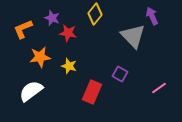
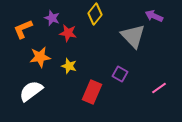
purple arrow: moved 2 px right; rotated 42 degrees counterclockwise
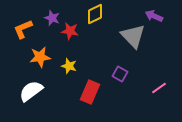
yellow diamond: rotated 25 degrees clockwise
red star: moved 2 px right, 2 px up
red rectangle: moved 2 px left
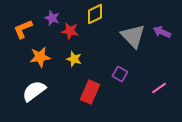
purple arrow: moved 8 px right, 16 px down
yellow star: moved 5 px right, 7 px up
white semicircle: moved 3 px right
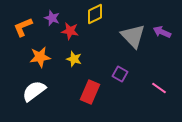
orange L-shape: moved 2 px up
pink line: rotated 70 degrees clockwise
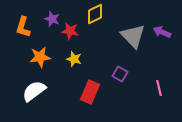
purple star: moved 1 px down
orange L-shape: rotated 50 degrees counterclockwise
pink line: rotated 42 degrees clockwise
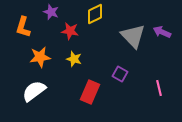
purple star: moved 1 px left, 7 px up
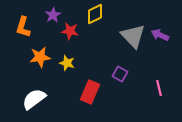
purple star: moved 2 px right, 3 px down; rotated 21 degrees clockwise
purple arrow: moved 2 px left, 3 px down
yellow star: moved 7 px left, 4 px down
white semicircle: moved 8 px down
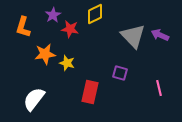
red star: moved 2 px up
orange star: moved 5 px right, 3 px up
purple square: moved 1 px up; rotated 14 degrees counterclockwise
red rectangle: rotated 10 degrees counterclockwise
white semicircle: rotated 15 degrees counterclockwise
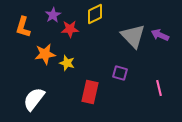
red star: rotated 12 degrees counterclockwise
